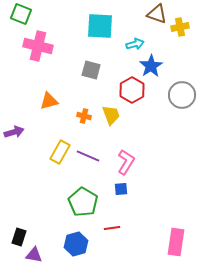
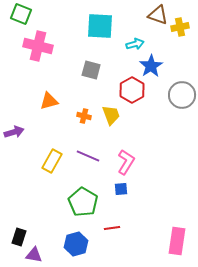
brown triangle: moved 1 px right, 1 px down
yellow rectangle: moved 8 px left, 9 px down
pink rectangle: moved 1 px right, 1 px up
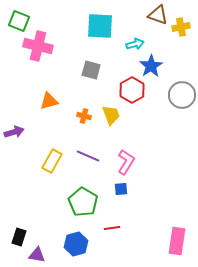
green square: moved 2 px left, 7 px down
yellow cross: moved 1 px right
purple triangle: moved 3 px right
